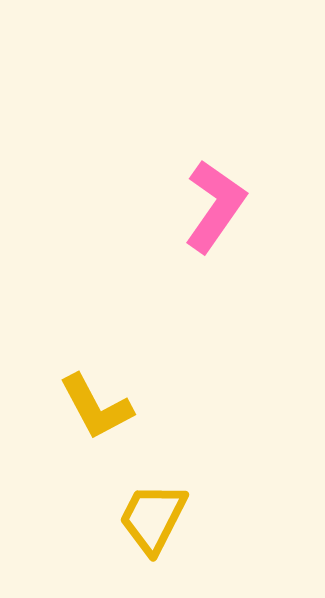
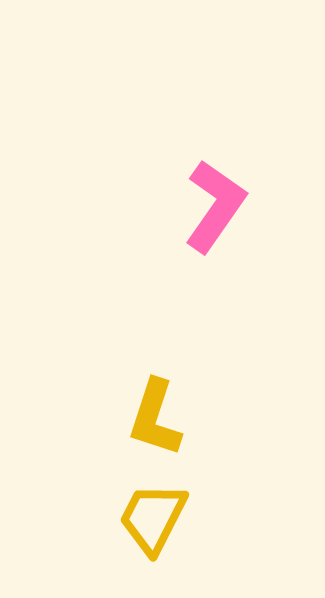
yellow L-shape: moved 59 px right, 11 px down; rotated 46 degrees clockwise
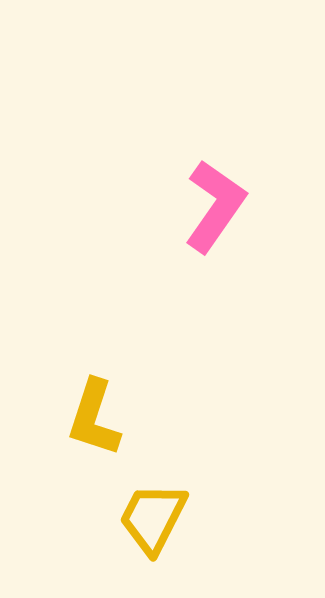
yellow L-shape: moved 61 px left
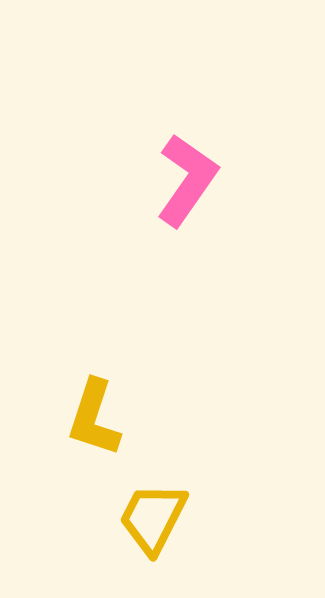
pink L-shape: moved 28 px left, 26 px up
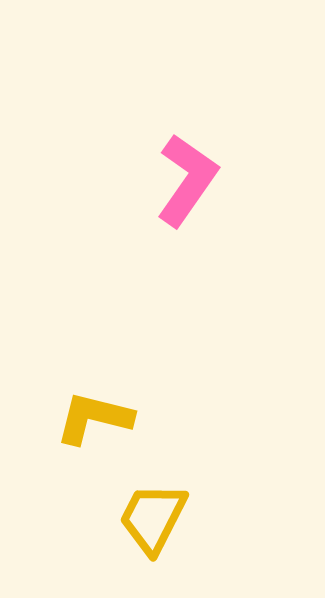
yellow L-shape: rotated 86 degrees clockwise
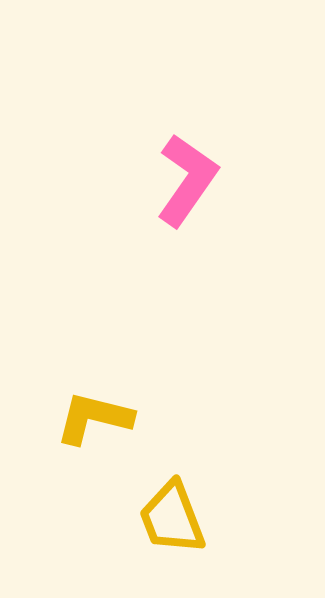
yellow trapezoid: moved 19 px right; rotated 48 degrees counterclockwise
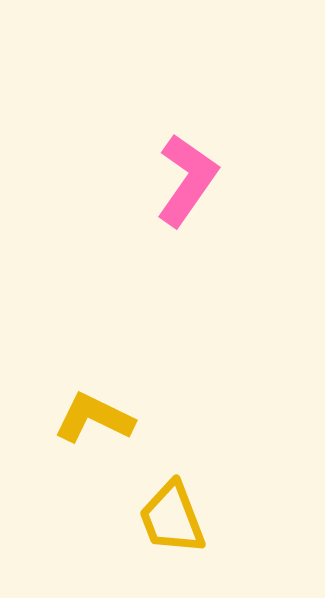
yellow L-shape: rotated 12 degrees clockwise
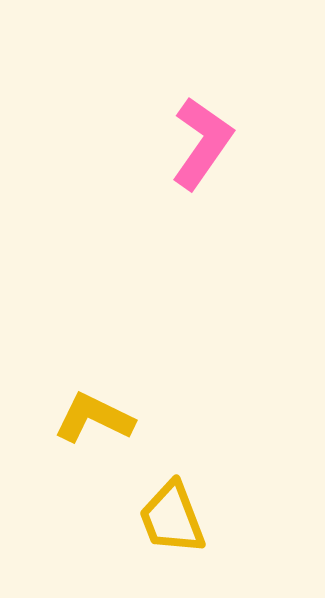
pink L-shape: moved 15 px right, 37 px up
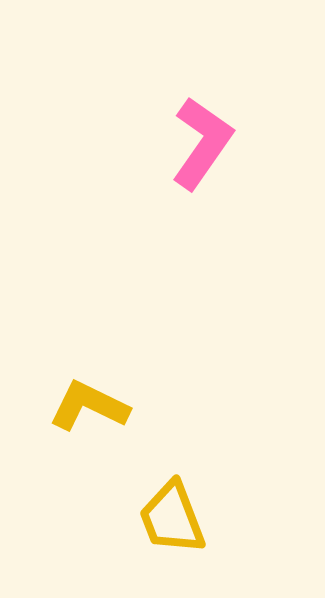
yellow L-shape: moved 5 px left, 12 px up
